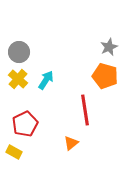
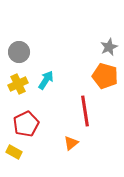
yellow cross: moved 5 px down; rotated 24 degrees clockwise
red line: moved 1 px down
red pentagon: moved 1 px right
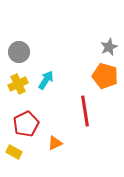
orange triangle: moved 16 px left; rotated 14 degrees clockwise
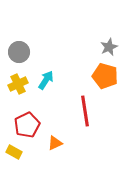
red pentagon: moved 1 px right, 1 px down
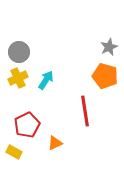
yellow cross: moved 6 px up
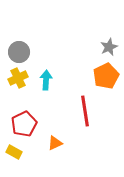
orange pentagon: moved 1 px right; rotated 30 degrees clockwise
cyan arrow: rotated 30 degrees counterclockwise
red pentagon: moved 3 px left, 1 px up
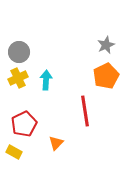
gray star: moved 3 px left, 2 px up
orange triangle: moved 1 px right; rotated 21 degrees counterclockwise
